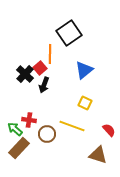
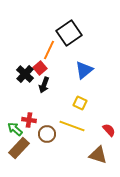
orange line: moved 1 px left, 4 px up; rotated 24 degrees clockwise
yellow square: moved 5 px left
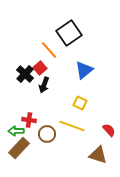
orange line: rotated 66 degrees counterclockwise
green arrow: moved 1 px right, 2 px down; rotated 42 degrees counterclockwise
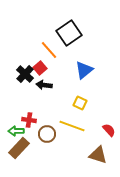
black arrow: rotated 77 degrees clockwise
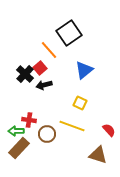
black arrow: rotated 21 degrees counterclockwise
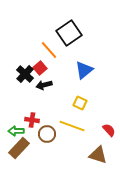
red cross: moved 3 px right
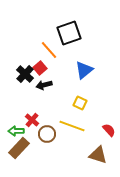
black square: rotated 15 degrees clockwise
red cross: rotated 32 degrees clockwise
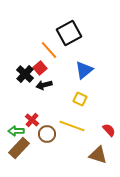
black square: rotated 10 degrees counterclockwise
yellow square: moved 4 px up
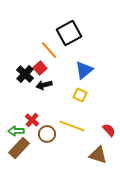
yellow square: moved 4 px up
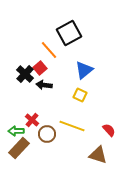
black arrow: rotated 21 degrees clockwise
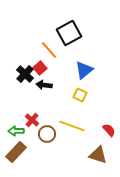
brown rectangle: moved 3 px left, 4 px down
